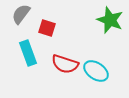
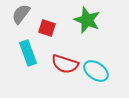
green star: moved 23 px left
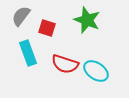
gray semicircle: moved 2 px down
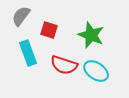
green star: moved 4 px right, 15 px down
red square: moved 2 px right, 2 px down
red semicircle: moved 1 px left, 1 px down
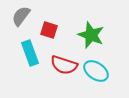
cyan rectangle: moved 2 px right
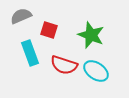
gray semicircle: rotated 30 degrees clockwise
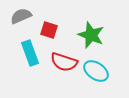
red semicircle: moved 3 px up
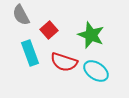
gray semicircle: moved 1 px up; rotated 95 degrees counterclockwise
red square: rotated 30 degrees clockwise
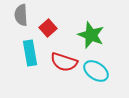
gray semicircle: rotated 25 degrees clockwise
red square: moved 1 px left, 2 px up
cyan rectangle: rotated 10 degrees clockwise
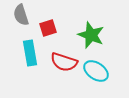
gray semicircle: rotated 15 degrees counterclockwise
red square: rotated 24 degrees clockwise
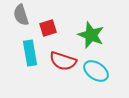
red semicircle: moved 1 px left, 1 px up
